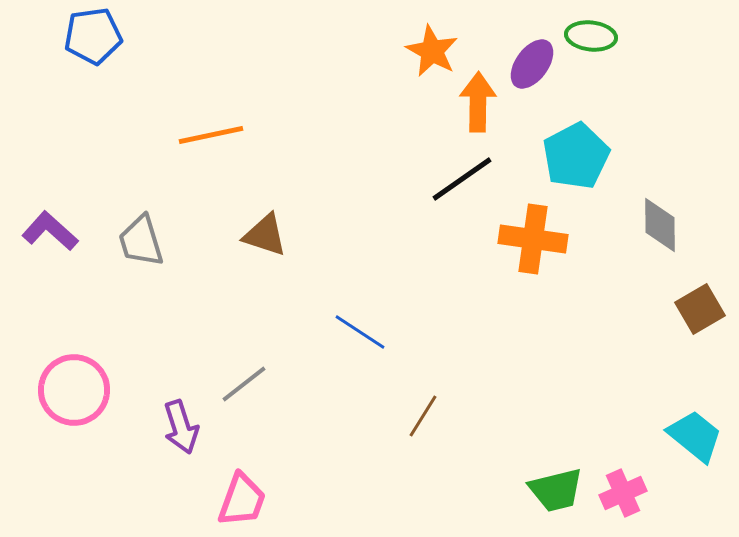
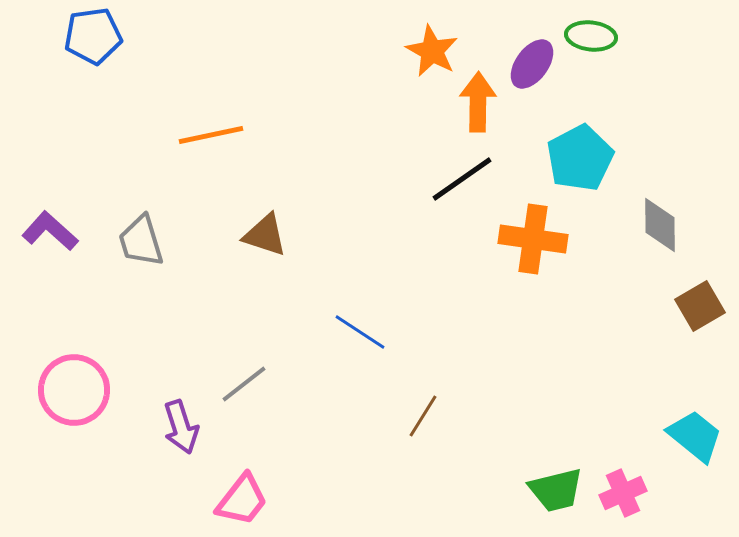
cyan pentagon: moved 4 px right, 2 px down
brown square: moved 3 px up
pink trapezoid: rotated 18 degrees clockwise
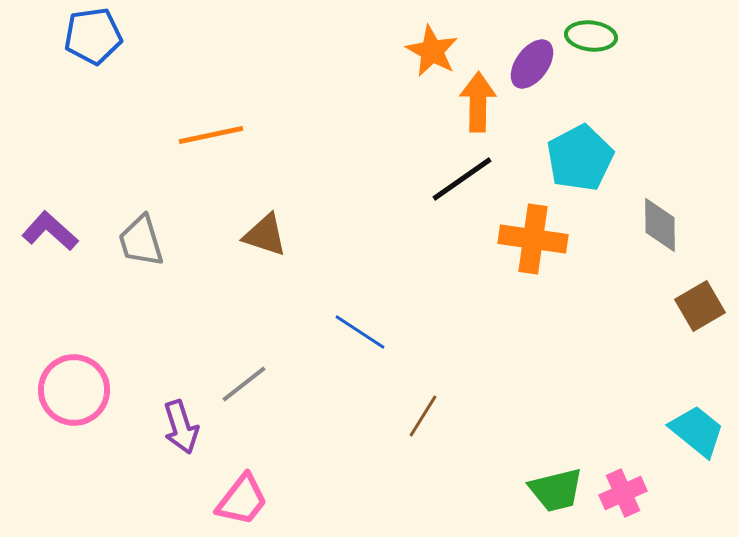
cyan trapezoid: moved 2 px right, 5 px up
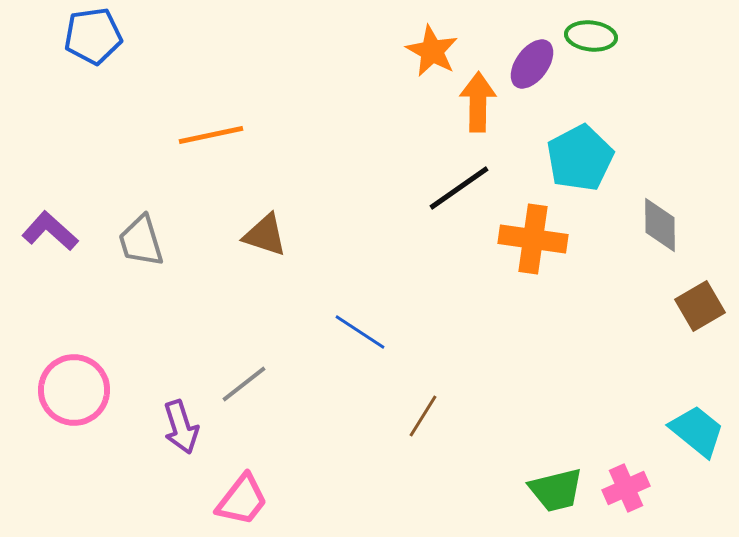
black line: moved 3 px left, 9 px down
pink cross: moved 3 px right, 5 px up
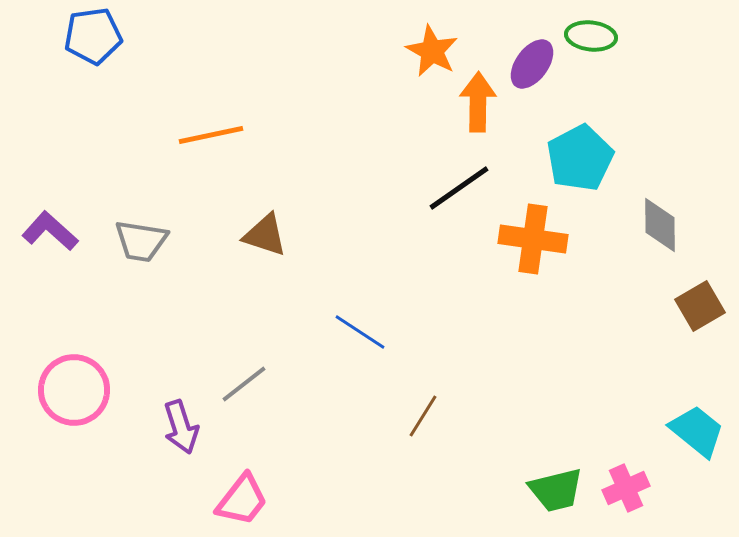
gray trapezoid: rotated 64 degrees counterclockwise
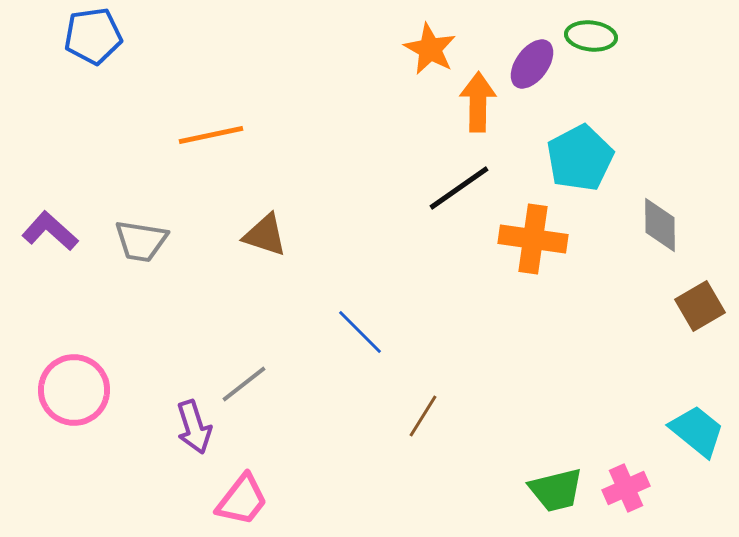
orange star: moved 2 px left, 2 px up
blue line: rotated 12 degrees clockwise
purple arrow: moved 13 px right
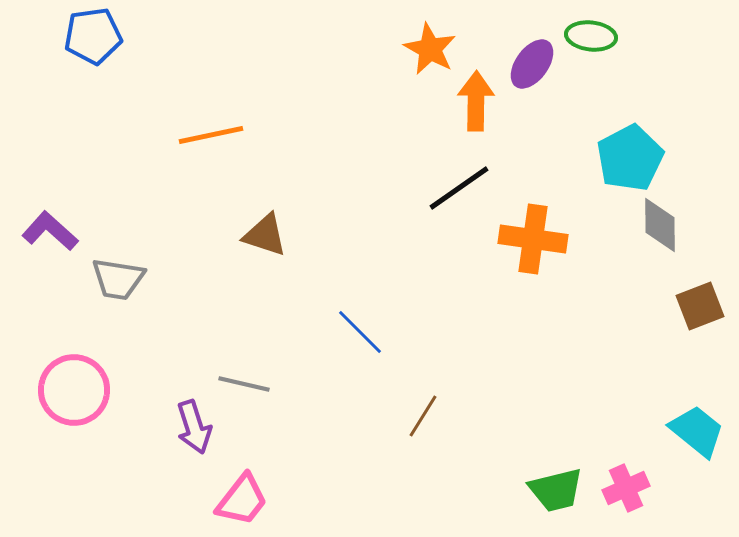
orange arrow: moved 2 px left, 1 px up
cyan pentagon: moved 50 px right
gray trapezoid: moved 23 px left, 38 px down
brown square: rotated 9 degrees clockwise
gray line: rotated 51 degrees clockwise
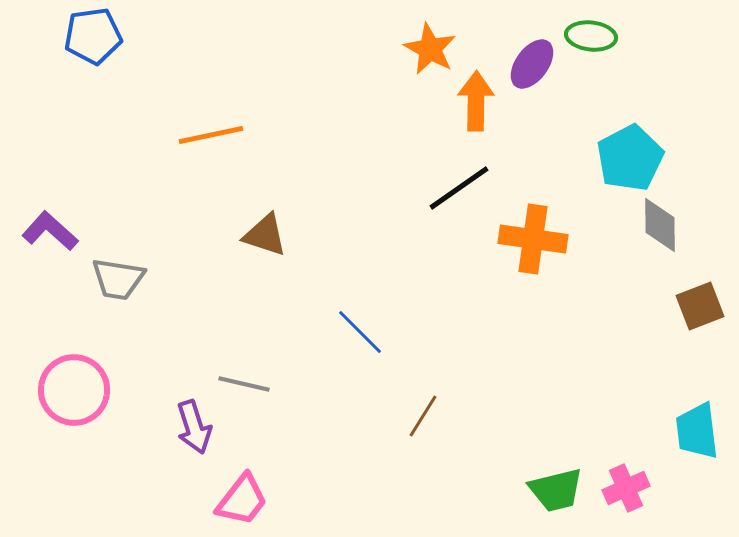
cyan trapezoid: rotated 136 degrees counterclockwise
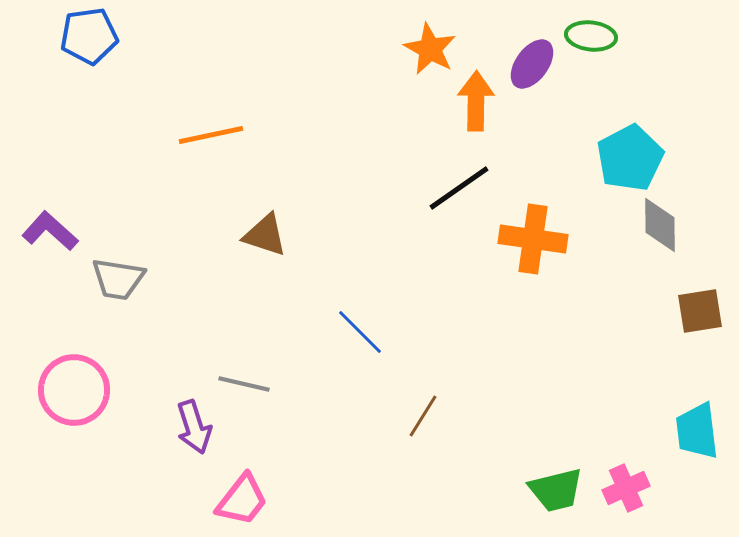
blue pentagon: moved 4 px left
brown square: moved 5 px down; rotated 12 degrees clockwise
